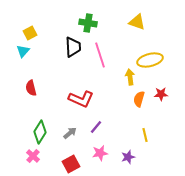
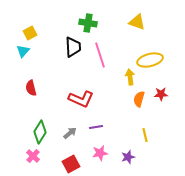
purple line: rotated 40 degrees clockwise
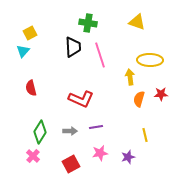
yellow ellipse: rotated 15 degrees clockwise
gray arrow: moved 2 px up; rotated 40 degrees clockwise
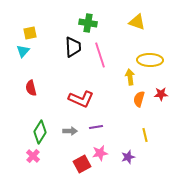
yellow square: rotated 16 degrees clockwise
red square: moved 11 px right
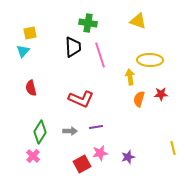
yellow triangle: moved 1 px right, 1 px up
yellow line: moved 28 px right, 13 px down
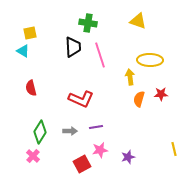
cyan triangle: rotated 40 degrees counterclockwise
yellow line: moved 1 px right, 1 px down
pink star: moved 3 px up
